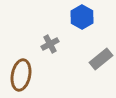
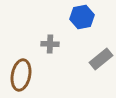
blue hexagon: rotated 20 degrees clockwise
gray cross: rotated 30 degrees clockwise
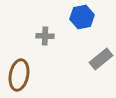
gray cross: moved 5 px left, 8 px up
brown ellipse: moved 2 px left
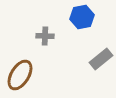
brown ellipse: moved 1 px right; rotated 20 degrees clockwise
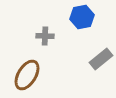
brown ellipse: moved 7 px right
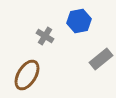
blue hexagon: moved 3 px left, 4 px down
gray cross: rotated 30 degrees clockwise
